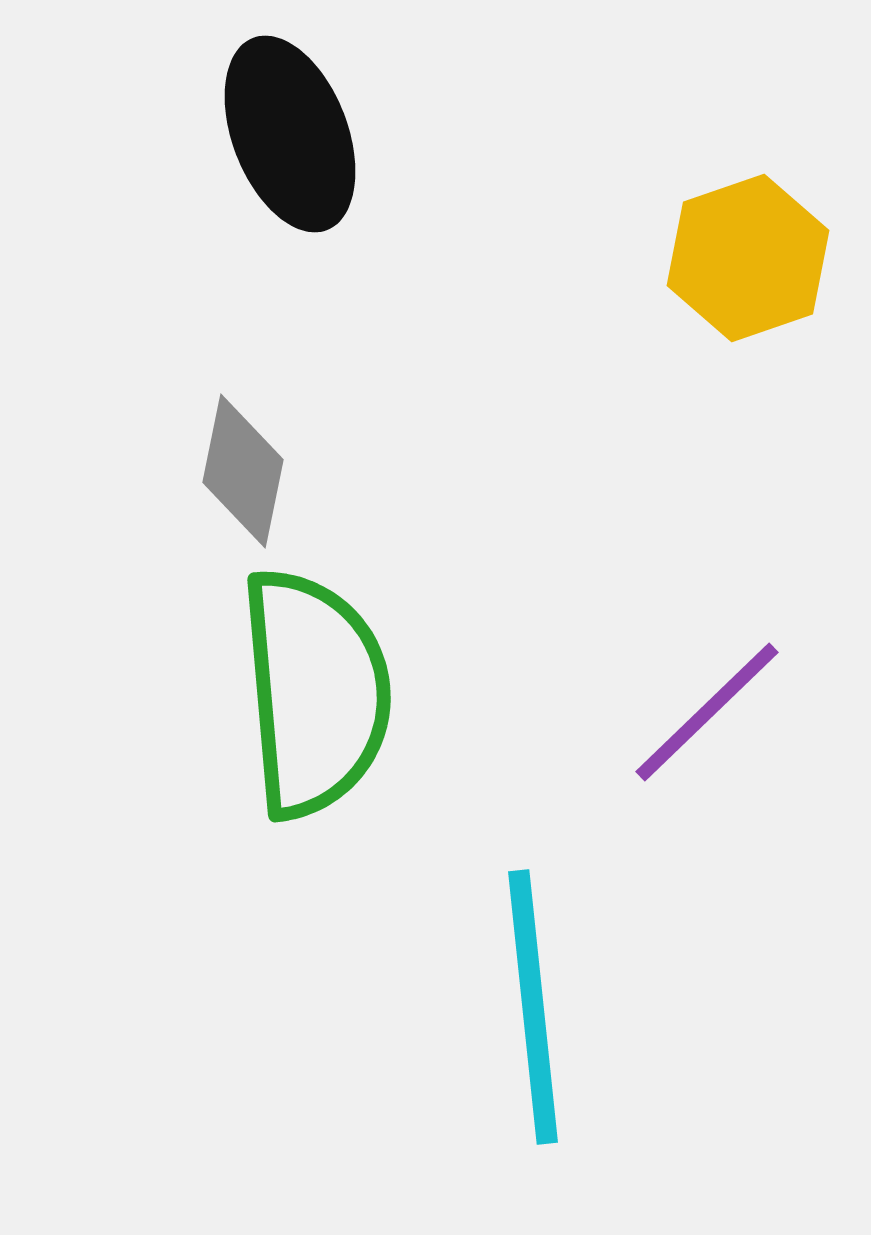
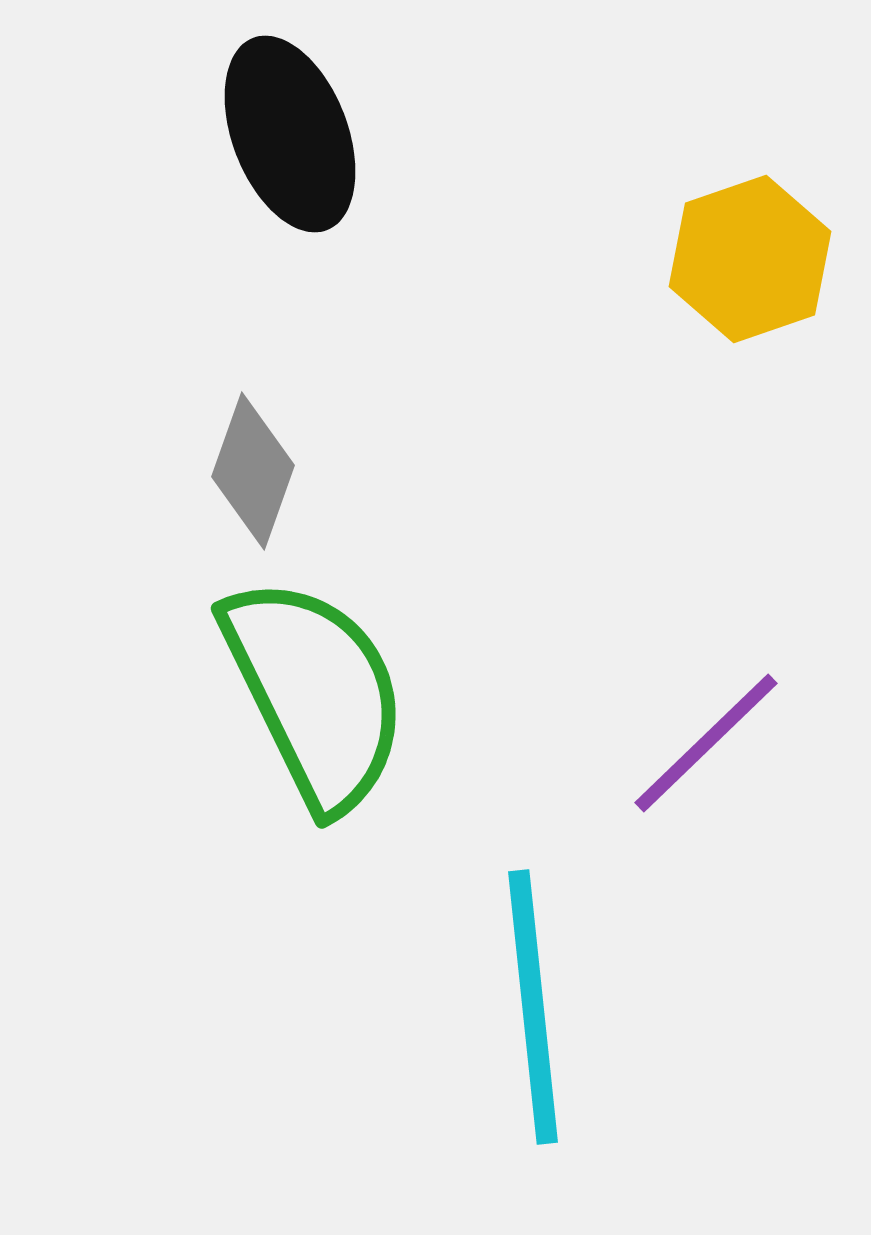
yellow hexagon: moved 2 px right, 1 px down
gray diamond: moved 10 px right; rotated 8 degrees clockwise
green semicircle: rotated 21 degrees counterclockwise
purple line: moved 1 px left, 31 px down
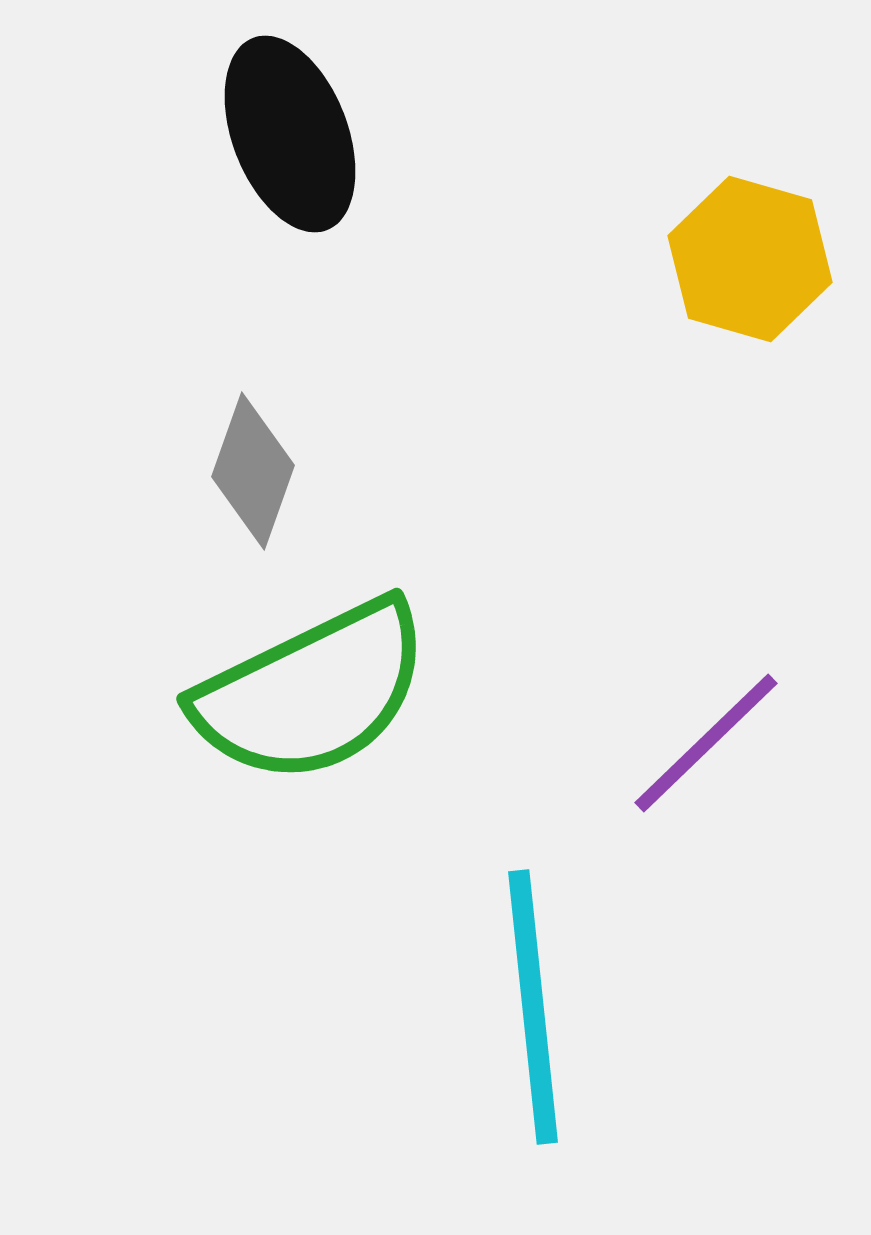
yellow hexagon: rotated 25 degrees counterclockwise
green semicircle: moved 3 px left, 1 px up; rotated 90 degrees clockwise
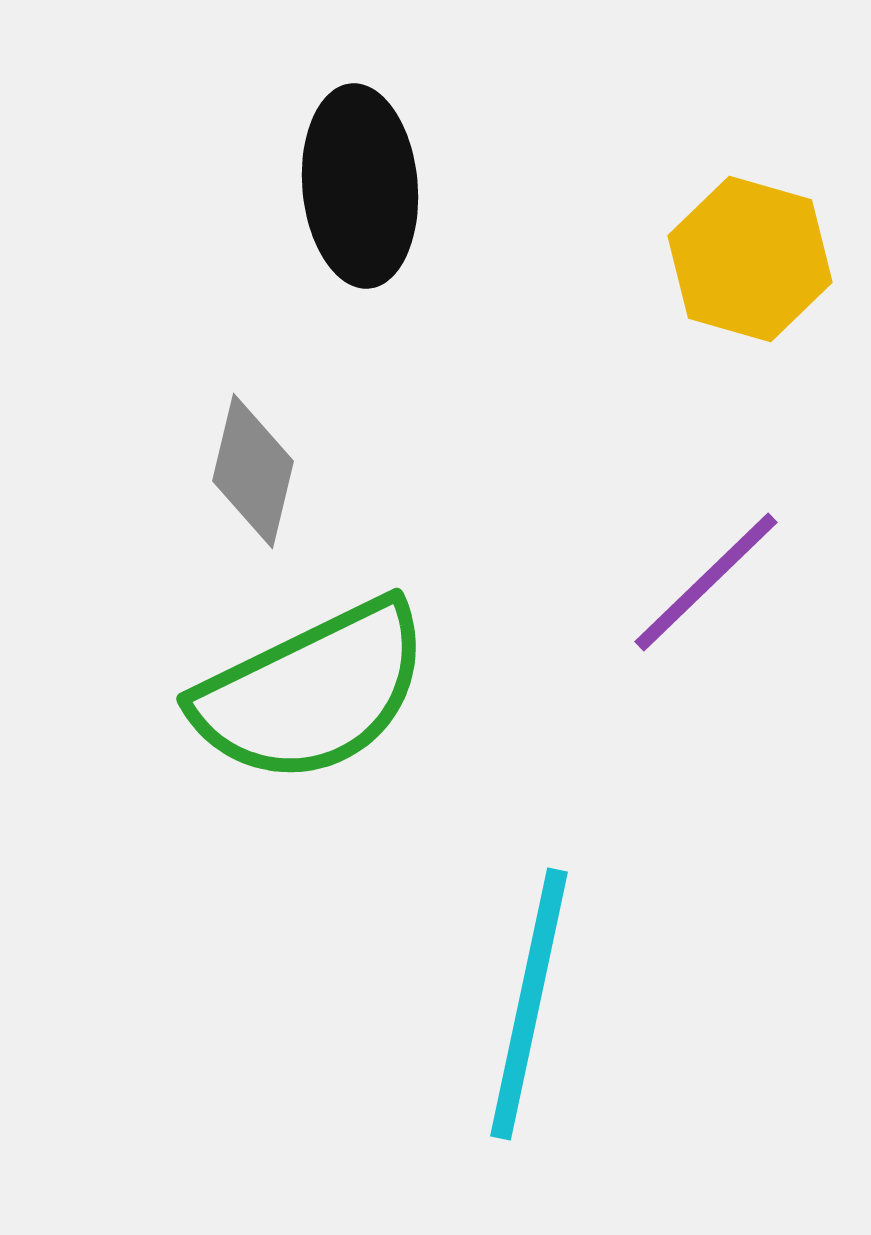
black ellipse: moved 70 px right, 52 px down; rotated 16 degrees clockwise
gray diamond: rotated 6 degrees counterclockwise
purple line: moved 161 px up
cyan line: moved 4 px left, 3 px up; rotated 18 degrees clockwise
